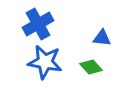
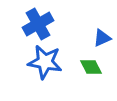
blue triangle: rotated 30 degrees counterclockwise
green diamond: rotated 15 degrees clockwise
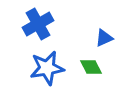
blue triangle: moved 2 px right
blue star: moved 2 px right, 6 px down; rotated 20 degrees counterclockwise
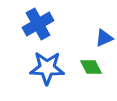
blue star: rotated 12 degrees clockwise
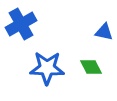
blue cross: moved 17 px left
blue triangle: moved 6 px up; rotated 36 degrees clockwise
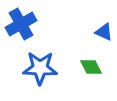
blue triangle: rotated 12 degrees clockwise
blue star: moved 7 px left
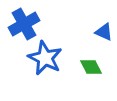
blue cross: moved 3 px right
blue star: moved 5 px right, 10 px up; rotated 24 degrees clockwise
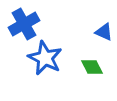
green diamond: moved 1 px right
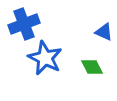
blue cross: rotated 8 degrees clockwise
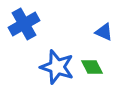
blue cross: rotated 8 degrees counterclockwise
blue star: moved 12 px right, 9 px down; rotated 8 degrees counterclockwise
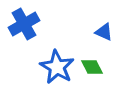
blue star: rotated 12 degrees clockwise
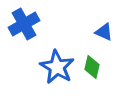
green diamond: rotated 40 degrees clockwise
